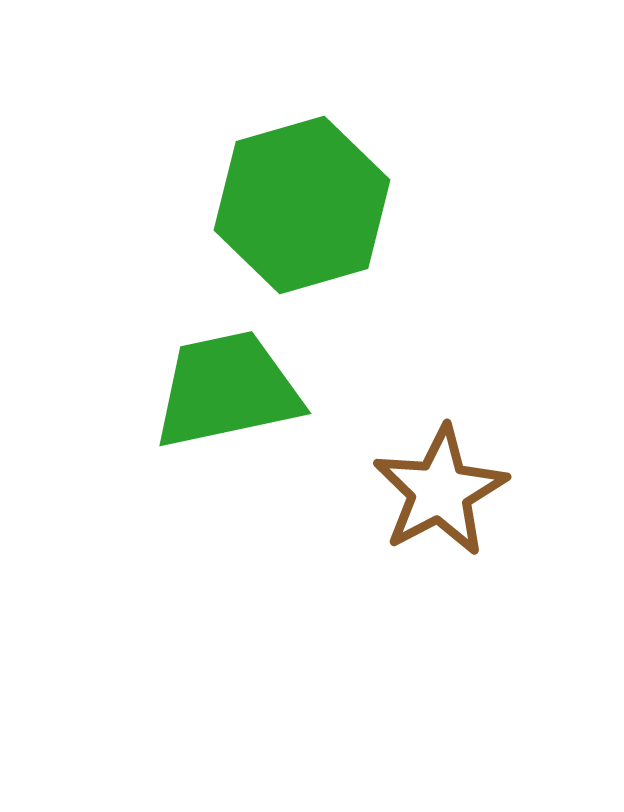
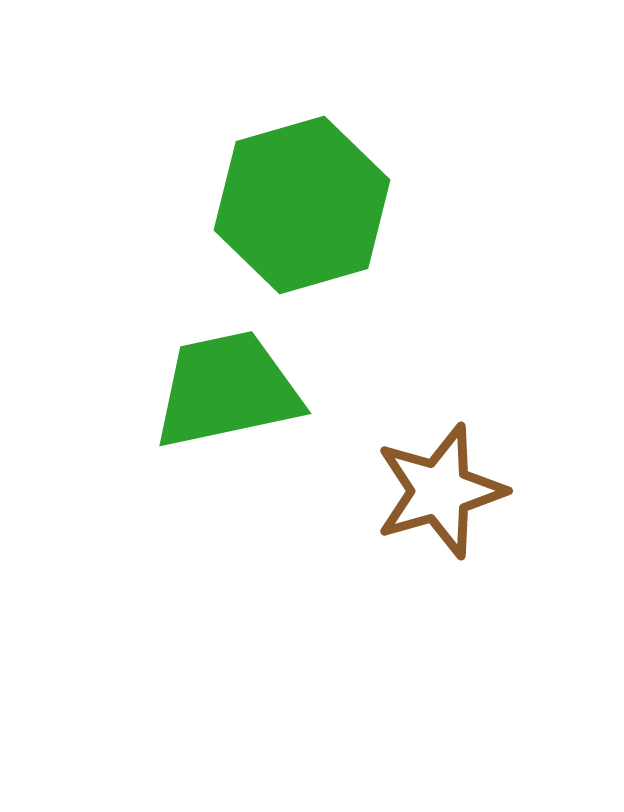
brown star: rotated 12 degrees clockwise
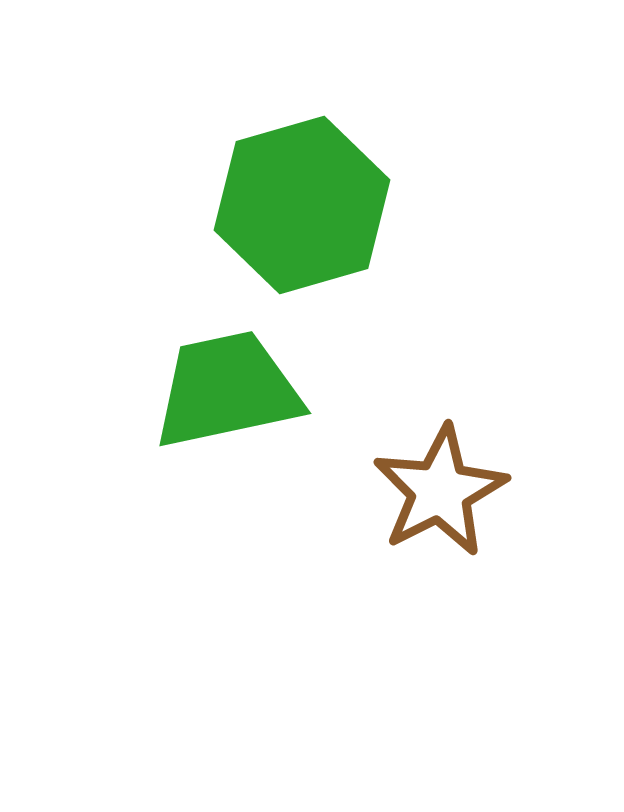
brown star: rotated 11 degrees counterclockwise
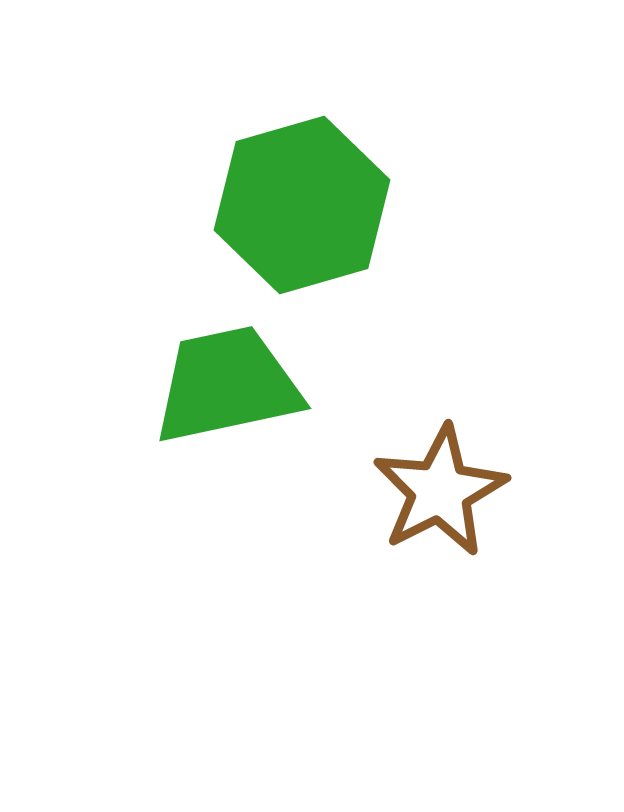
green trapezoid: moved 5 px up
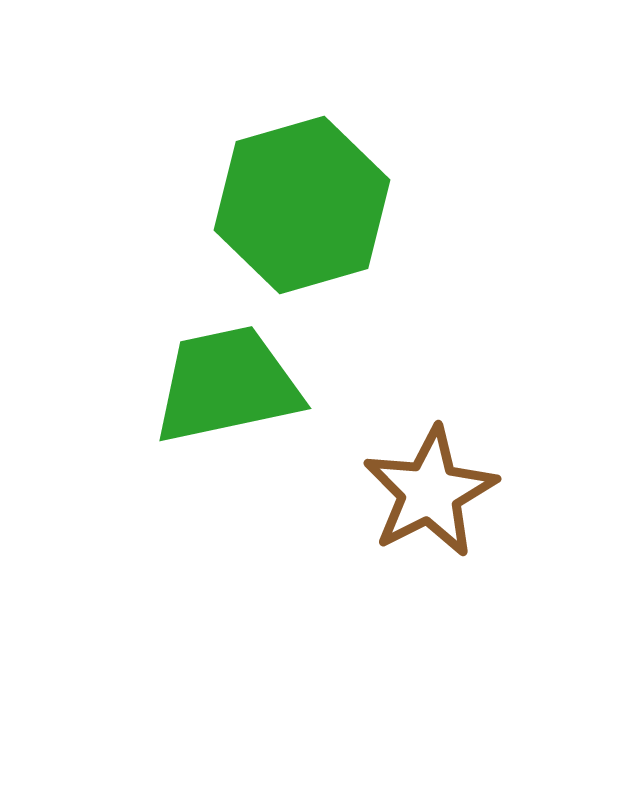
brown star: moved 10 px left, 1 px down
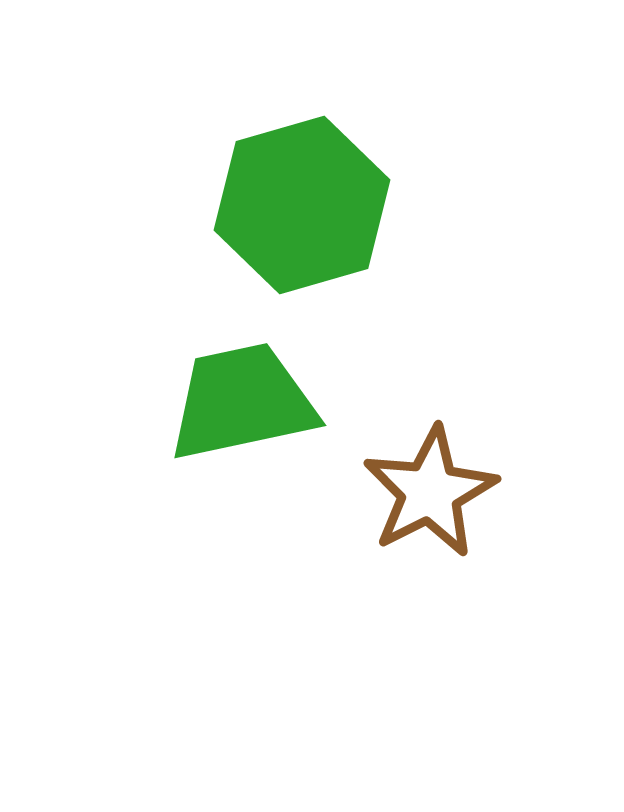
green trapezoid: moved 15 px right, 17 px down
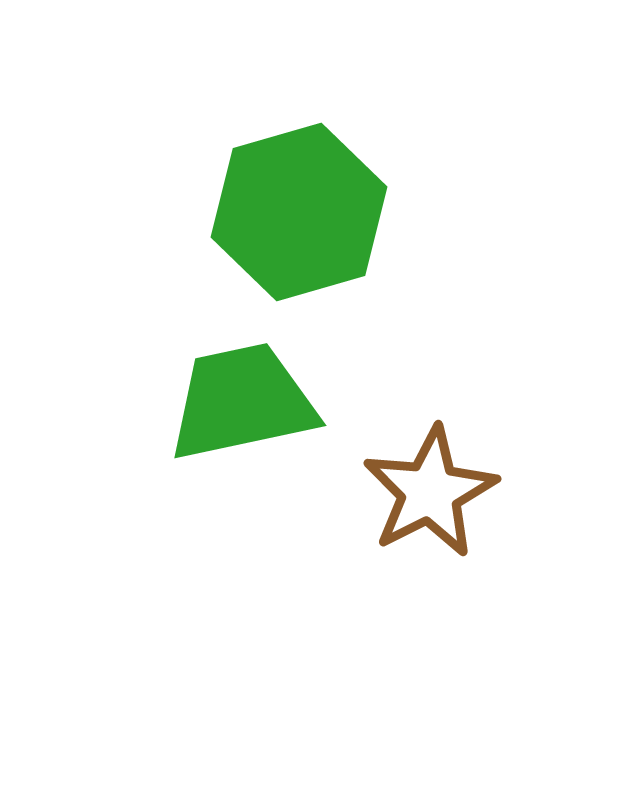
green hexagon: moved 3 px left, 7 px down
